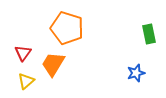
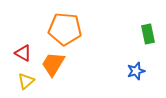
orange pentagon: moved 2 px left, 1 px down; rotated 12 degrees counterclockwise
green rectangle: moved 1 px left
red triangle: rotated 36 degrees counterclockwise
blue star: moved 2 px up
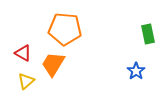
blue star: rotated 18 degrees counterclockwise
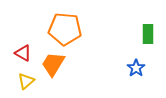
green rectangle: rotated 12 degrees clockwise
blue star: moved 3 px up
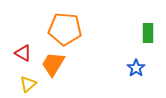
green rectangle: moved 1 px up
yellow triangle: moved 2 px right, 3 px down
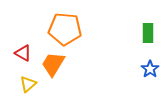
blue star: moved 14 px right, 1 px down
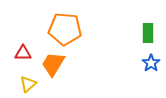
red triangle: rotated 30 degrees counterclockwise
blue star: moved 1 px right, 6 px up
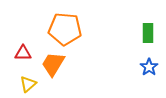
blue star: moved 2 px left, 4 px down
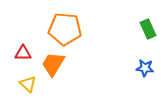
green rectangle: moved 4 px up; rotated 24 degrees counterclockwise
blue star: moved 4 px left, 1 px down; rotated 30 degrees counterclockwise
yellow triangle: rotated 36 degrees counterclockwise
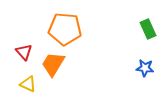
red triangle: moved 1 px right, 1 px up; rotated 48 degrees clockwise
yellow triangle: rotated 18 degrees counterclockwise
